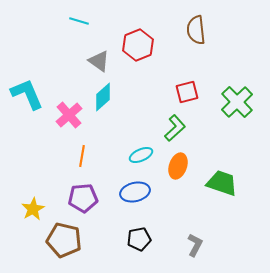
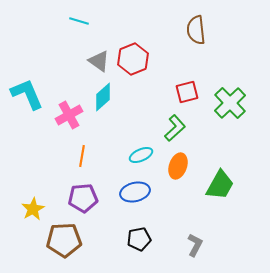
red hexagon: moved 5 px left, 14 px down
green cross: moved 7 px left, 1 px down
pink cross: rotated 12 degrees clockwise
green trapezoid: moved 2 px left, 2 px down; rotated 100 degrees clockwise
brown pentagon: rotated 16 degrees counterclockwise
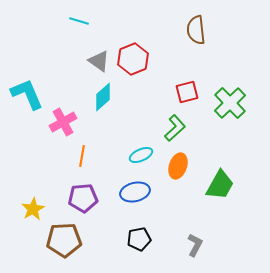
pink cross: moved 6 px left, 7 px down
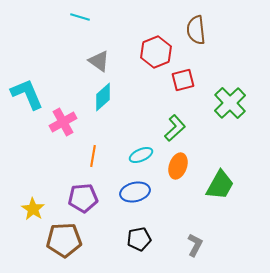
cyan line: moved 1 px right, 4 px up
red hexagon: moved 23 px right, 7 px up
red square: moved 4 px left, 12 px up
orange line: moved 11 px right
yellow star: rotated 10 degrees counterclockwise
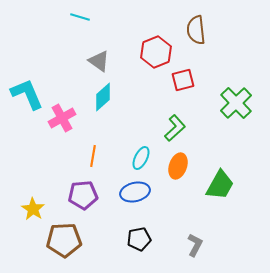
green cross: moved 6 px right
pink cross: moved 1 px left, 4 px up
cyan ellipse: moved 3 px down; rotated 40 degrees counterclockwise
purple pentagon: moved 3 px up
